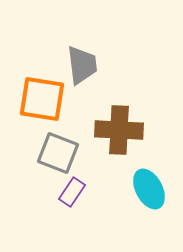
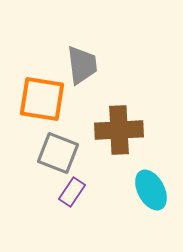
brown cross: rotated 6 degrees counterclockwise
cyan ellipse: moved 2 px right, 1 px down
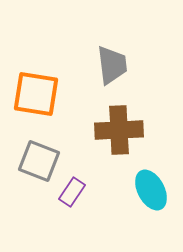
gray trapezoid: moved 30 px right
orange square: moved 6 px left, 5 px up
gray square: moved 19 px left, 8 px down
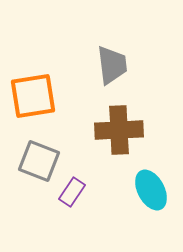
orange square: moved 3 px left, 2 px down; rotated 18 degrees counterclockwise
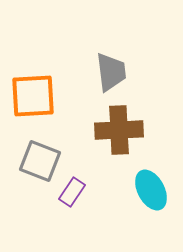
gray trapezoid: moved 1 px left, 7 px down
orange square: rotated 6 degrees clockwise
gray square: moved 1 px right
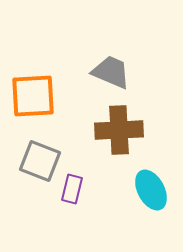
gray trapezoid: rotated 60 degrees counterclockwise
purple rectangle: moved 3 px up; rotated 20 degrees counterclockwise
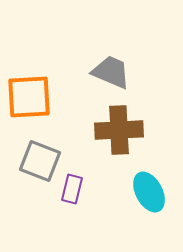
orange square: moved 4 px left, 1 px down
cyan ellipse: moved 2 px left, 2 px down
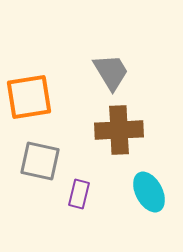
gray trapezoid: rotated 36 degrees clockwise
orange square: rotated 6 degrees counterclockwise
gray square: rotated 9 degrees counterclockwise
purple rectangle: moved 7 px right, 5 px down
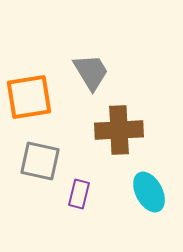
gray trapezoid: moved 20 px left
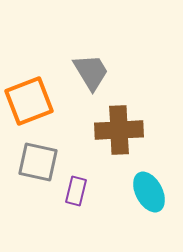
orange square: moved 4 px down; rotated 12 degrees counterclockwise
gray square: moved 2 px left, 1 px down
purple rectangle: moved 3 px left, 3 px up
